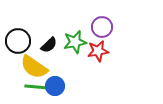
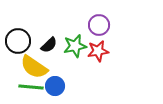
purple circle: moved 3 px left, 2 px up
green star: moved 4 px down
green line: moved 6 px left
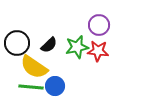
black circle: moved 1 px left, 2 px down
green star: moved 2 px right, 1 px down
red star: rotated 15 degrees clockwise
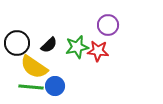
purple circle: moved 9 px right
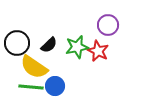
red star: rotated 20 degrees clockwise
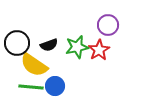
black semicircle: rotated 24 degrees clockwise
red star: moved 1 px right, 1 px up; rotated 15 degrees clockwise
yellow semicircle: moved 2 px up
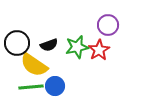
green line: rotated 10 degrees counterclockwise
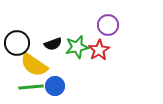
black semicircle: moved 4 px right, 1 px up
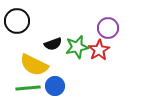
purple circle: moved 3 px down
black circle: moved 22 px up
yellow semicircle: rotated 8 degrees counterclockwise
green line: moved 3 px left, 1 px down
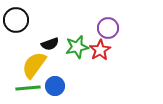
black circle: moved 1 px left, 1 px up
black semicircle: moved 3 px left
red star: moved 1 px right
yellow semicircle: rotated 100 degrees clockwise
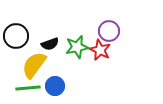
black circle: moved 16 px down
purple circle: moved 1 px right, 3 px down
red star: rotated 15 degrees counterclockwise
